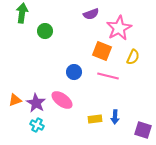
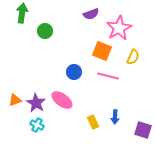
yellow rectangle: moved 2 px left, 3 px down; rotated 72 degrees clockwise
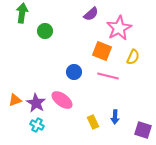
purple semicircle: rotated 21 degrees counterclockwise
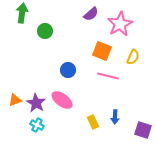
pink star: moved 1 px right, 4 px up
blue circle: moved 6 px left, 2 px up
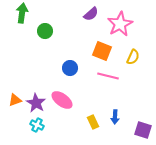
blue circle: moved 2 px right, 2 px up
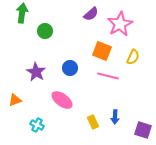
purple star: moved 31 px up
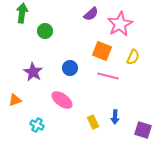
purple star: moved 3 px left
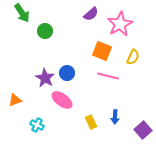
green arrow: rotated 138 degrees clockwise
blue circle: moved 3 px left, 5 px down
purple star: moved 12 px right, 6 px down
yellow rectangle: moved 2 px left
purple square: rotated 30 degrees clockwise
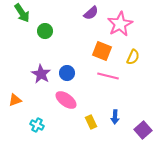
purple semicircle: moved 1 px up
purple star: moved 4 px left, 4 px up
pink ellipse: moved 4 px right
